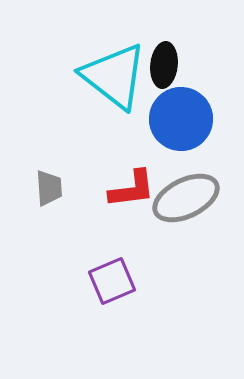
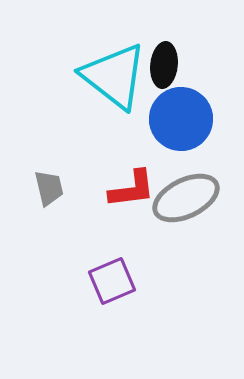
gray trapezoid: rotated 9 degrees counterclockwise
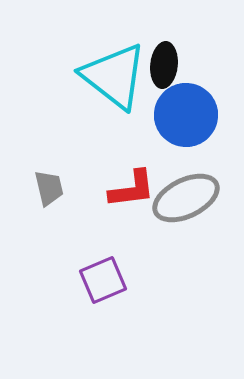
blue circle: moved 5 px right, 4 px up
purple square: moved 9 px left, 1 px up
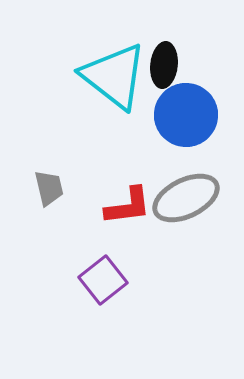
red L-shape: moved 4 px left, 17 px down
purple square: rotated 15 degrees counterclockwise
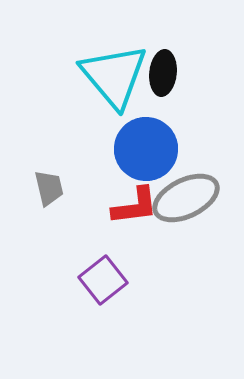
black ellipse: moved 1 px left, 8 px down
cyan triangle: rotated 12 degrees clockwise
blue circle: moved 40 px left, 34 px down
red L-shape: moved 7 px right
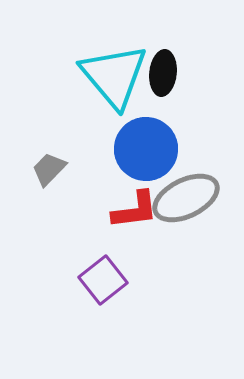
gray trapezoid: moved 19 px up; rotated 123 degrees counterclockwise
red L-shape: moved 4 px down
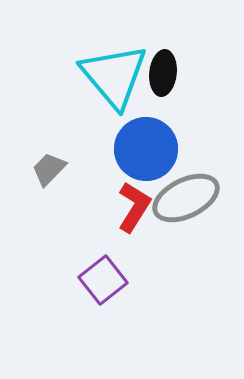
red L-shape: moved 1 px left, 3 px up; rotated 51 degrees counterclockwise
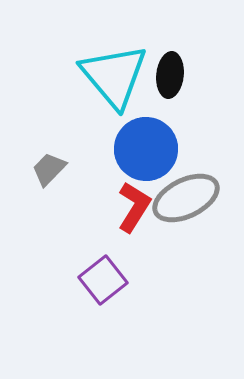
black ellipse: moved 7 px right, 2 px down
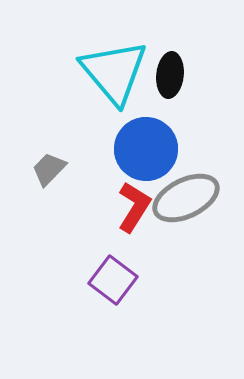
cyan triangle: moved 4 px up
purple square: moved 10 px right; rotated 15 degrees counterclockwise
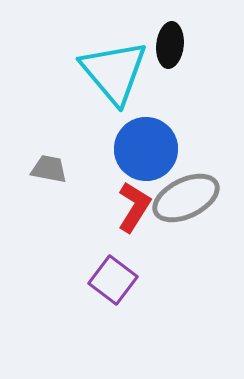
black ellipse: moved 30 px up
gray trapezoid: rotated 57 degrees clockwise
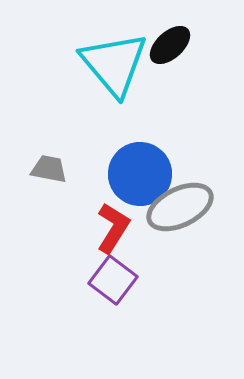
black ellipse: rotated 42 degrees clockwise
cyan triangle: moved 8 px up
blue circle: moved 6 px left, 25 px down
gray ellipse: moved 6 px left, 9 px down
red L-shape: moved 21 px left, 21 px down
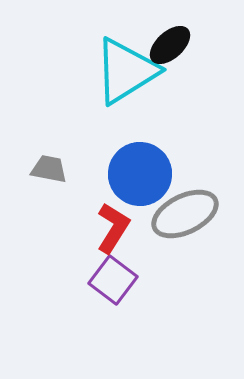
cyan triangle: moved 12 px right, 7 px down; rotated 38 degrees clockwise
gray ellipse: moved 5 px right, 7 px down
